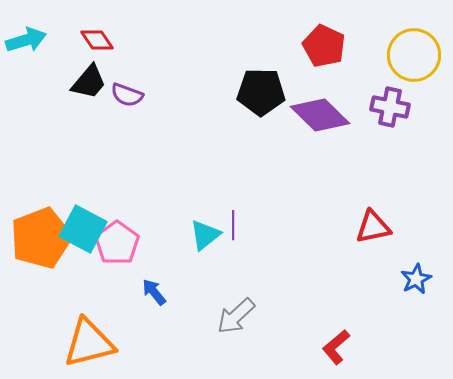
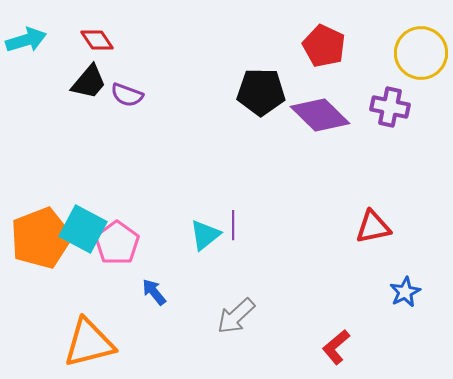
yellow circle: moved 7 px right, 2 px up
blue star: moved 11 px left, 13 px down
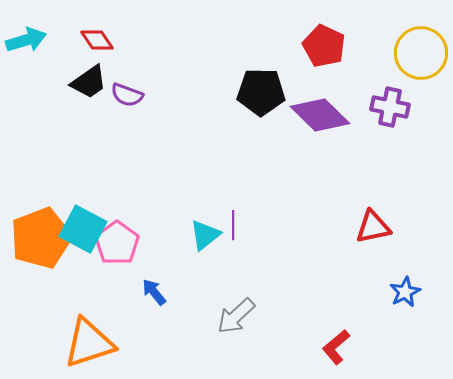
black trapezoid: rotated 15 degrees clockwise
orange triangle: rotated 4 degrees counterclockwise
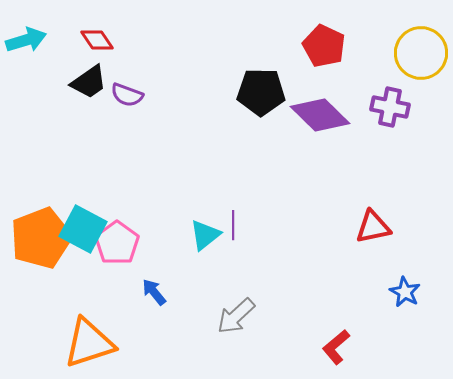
blue star: rotated 16 degrees counterclockwise
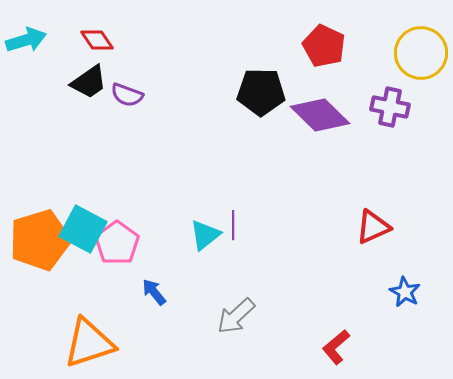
red triangle: rotated 12 degrees counterclockwise
orange pentagon: moved 1 px left, 2 px down; rotated 4 degrees clockwise
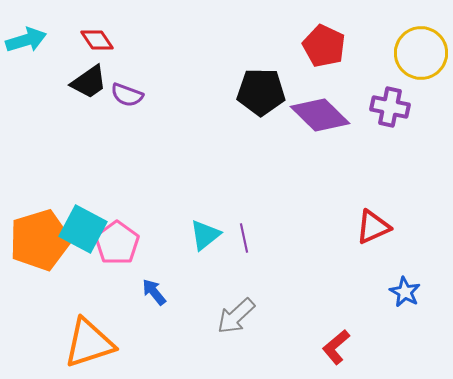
purple line: moved 11 px right, 13 px down; rotated 12 degrees counterclockwise
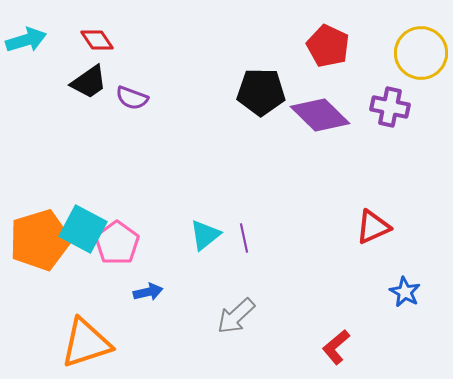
red pentagon: moved 4 px right
purple semicircle: moved 5 px right, 3 px down
blue arrow: moved 6 px left; rotated 116 degrees clockwise
orange triangle: moved 3 px left
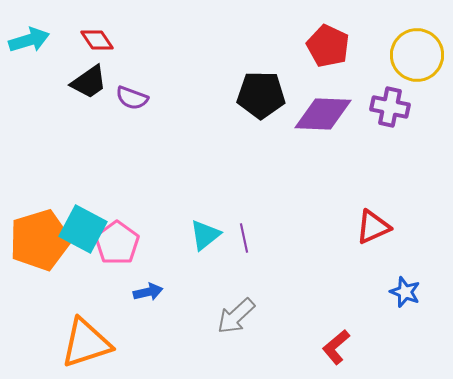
cyan arrow: moved 3 px right
yellow circle: moved 4 px left, 2 px down
black pentagon: moved 3 px down
purple diamond: moved 3 px right, 1 px up; rotated 42 degrees counterclockwise
blue star: rotated 8 degrees counterclockwise
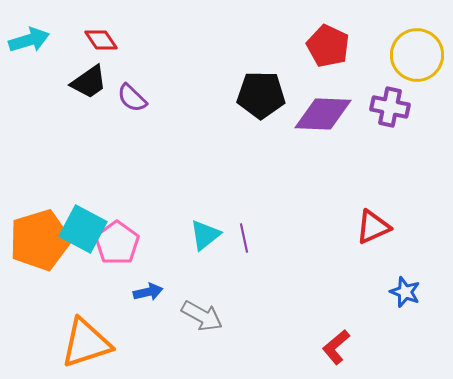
red diamond: moved 4 px right
purple semicircle: rotated 24 degrees clockwise
gray arrow: moved 34 px left; rotated 108 degrees counterclockwise
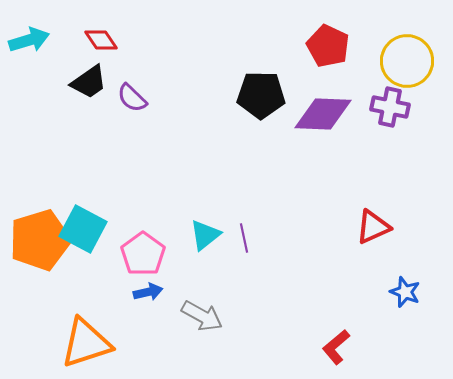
yellow circle: moved 10 px left, 6 px down
pink pentagon: moved 26 px right, 11 px down
